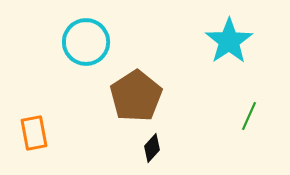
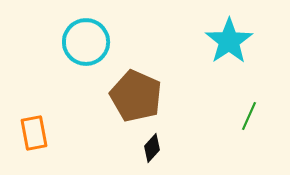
brown pentagon: rotated 15 degrees counterclockwise
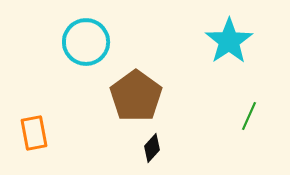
brown pentagon: rotated 12 degrees clockwise
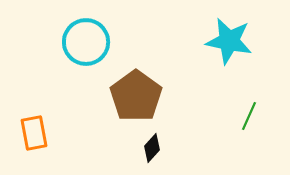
cyan star: rotated 27 degrees counterclockwise
